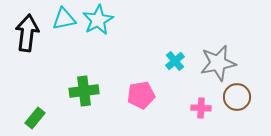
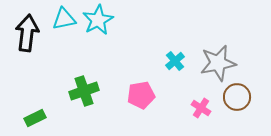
green cross: rotated 12 degrees counterclockwise
pink cross: rotated 30 degrees clockwise
green rectangle: rotated 25 degrees clockwise
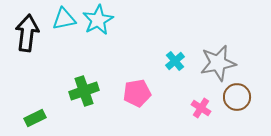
pink pentagon: moved 4 px left, 2 px up
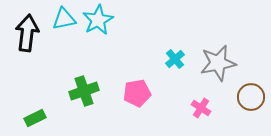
cyan cross: moved 2 px up
brown circle: moved 14 px right
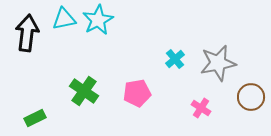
green cross: rotated 36 degrees counterclockwise
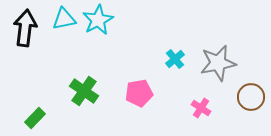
black arrow: moved 2 px left, 5 px up
pink pentagon: moved 2 px right
green rectangle: rotated 20 degrees counterclockwise
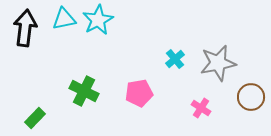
green cross: rotated 8 degrees counterclockwise
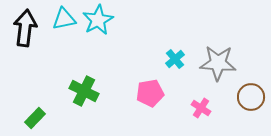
gray star: rotated 15 degrees clockwise
pink pentagon: moved 11 px right
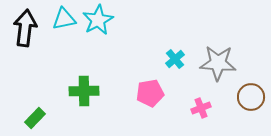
green cross: rotated 28 degrees counterclockwise
pink cross: rotated 36 degrees clockwise
